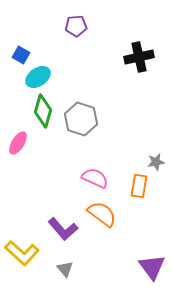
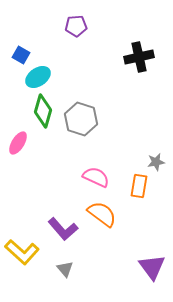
pink semicircle: moved 1 px right, 1 px up
yellow L-shape: moved 1 px up
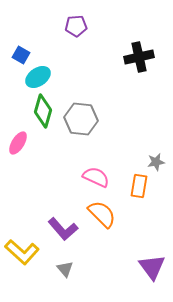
gray hexagon: rotated 12 degrees counterclockwise
orange semicircle: rotated 8 degrees clockwise
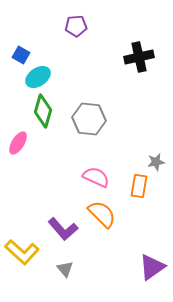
gray hexagon: moved 8 px right
purple triangle: rotated 32 degrees clockwise
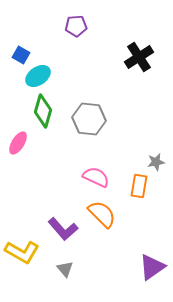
black cross: rotated 20 degrees counterclockwise
cyan ellipse: moved 1 px up
yellow L-shape: rotated 12 degrees counterclockwise
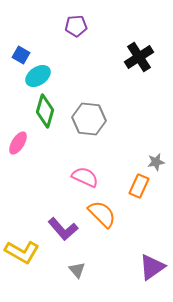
green diamond: moved 2 px right
pink semicircle: moved 11 px left
orange rectangle: rotated 15 degrees clockwise
gray triangle: moved 12 px right, 1 px down
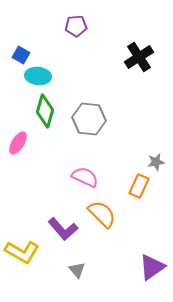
cyan ellipse: rotated 40 degrees clockwise
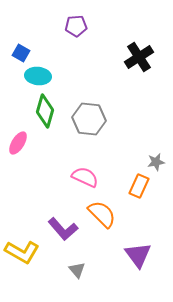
blue square: moved 2 px up
purple triangle: moved 14 px left, 12 px up; rotated 32 degrees counterclockwise
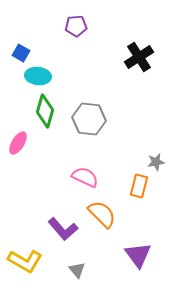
orange rectangle: rotated 10 degrees counterclockwise
yellow L-shape: moved 3 px right, 9 px down
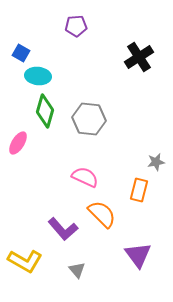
orange rectangle: moved 4 px down
